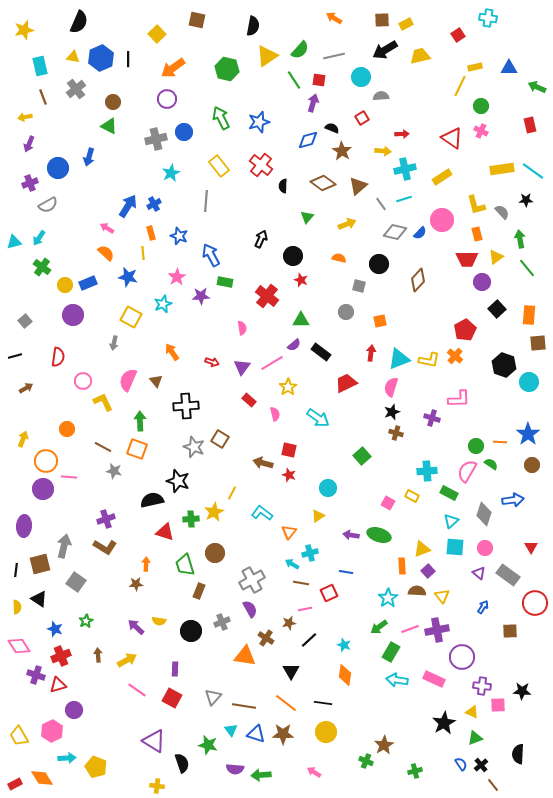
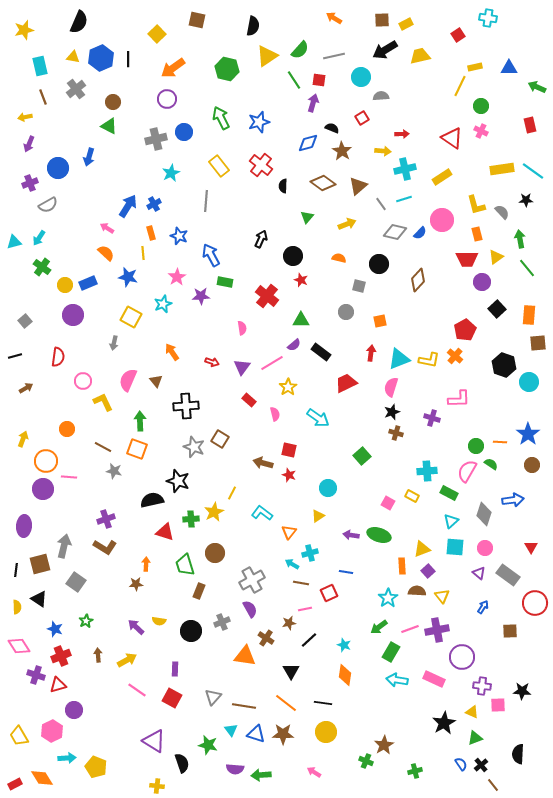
blue diamond at (308, 140): moved 3 px down
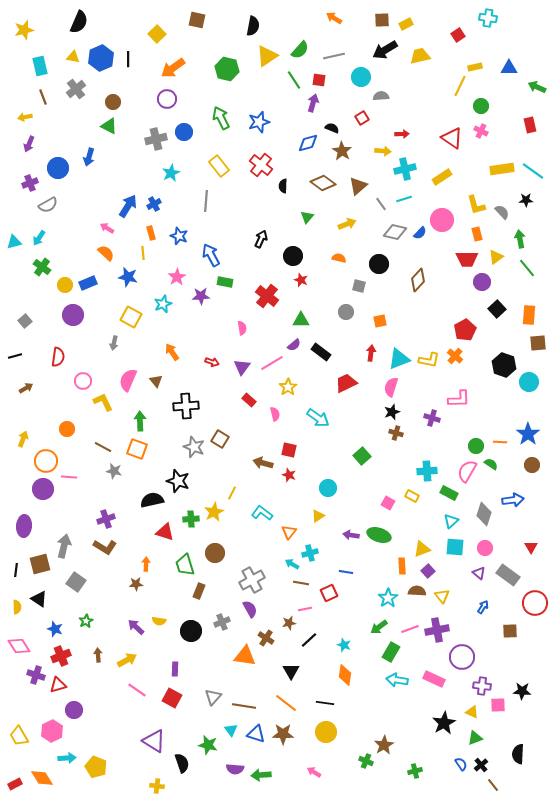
black line at (323, 703): moved 2 px right
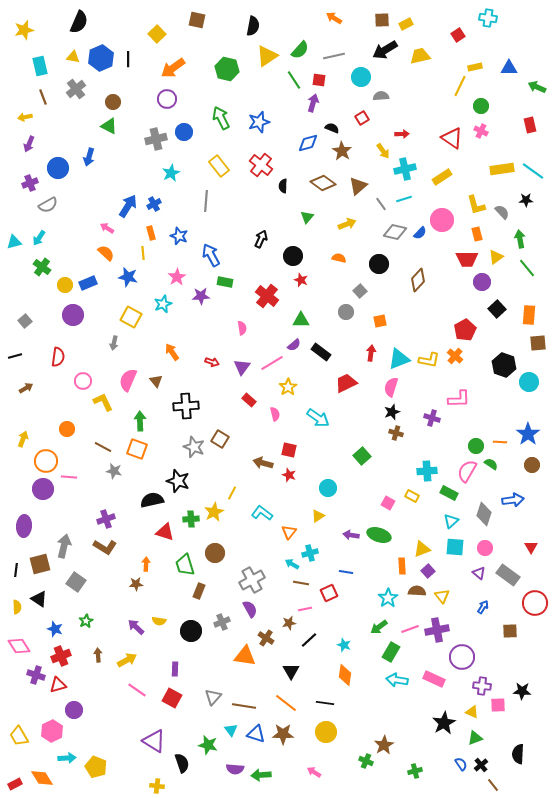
yellow arrow at (383, 151): rotated 49 degrees clockwise
gray square at (359, 286): moved 1 px right, 5 px down; rotated 32 degrees clockwise
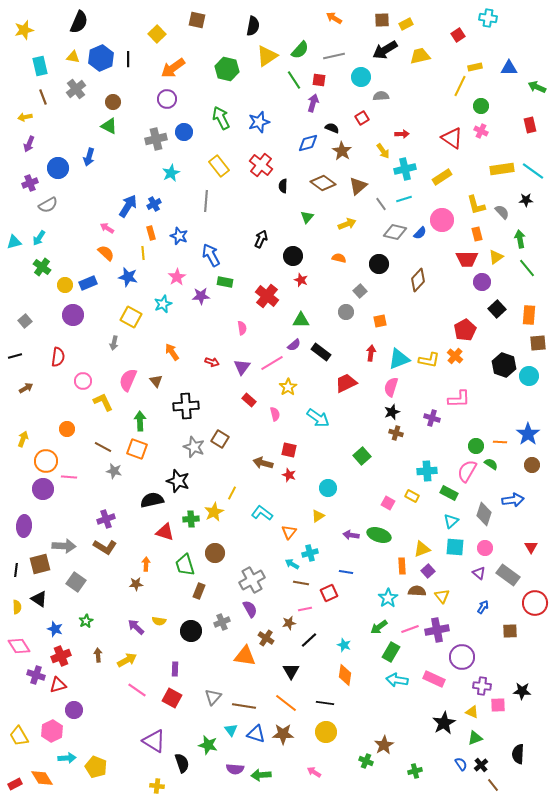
cyan circle at (529, 382): moved 6 px up
gray arrow at (64, 546): rotated 80 degrees clockwise
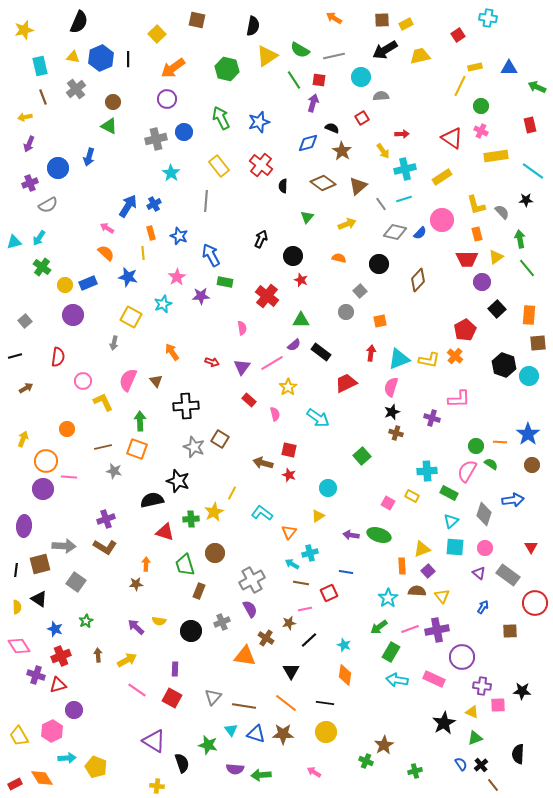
green semicircle at (300, 50): rotated 78 degrees clockwise
yellow rectangle at (502, 169): moved 6 px left, 13 px up
cyan star at (171, 173): rotated 12 degrees counterclockwise
brown line at (103, 447): rotated 42 degrees counterclockwise
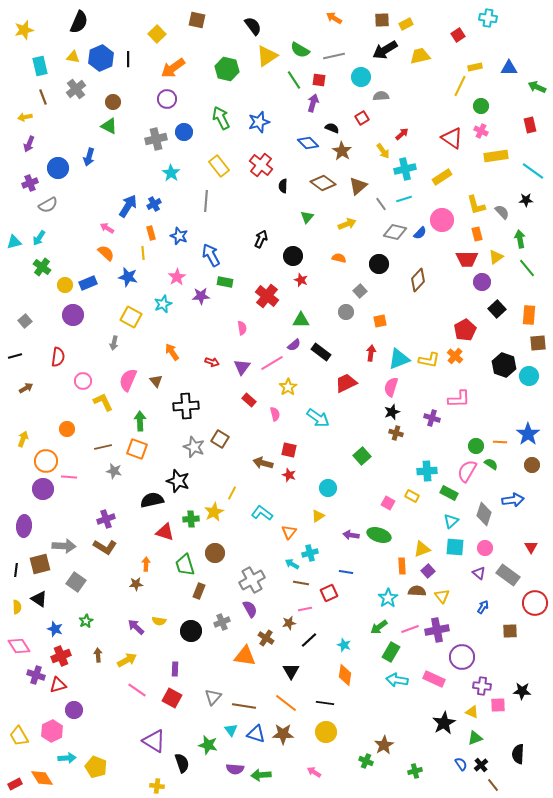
black semicircle at (253, 26): rotated 48 degrees counterclockwise
red arrow at (402, 134): rotated 40 degrees counterclockwise
blue diamond at (308, 143): rotated 60 degrees clockwise
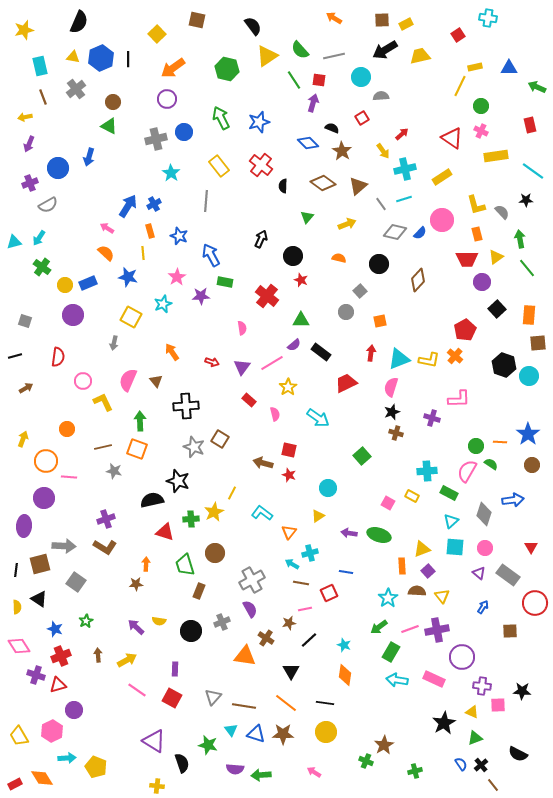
green semicircle at (300, 50): rotated 18 degrees clockwise
orange rectangle at (151, 233): moved 1 px left, 2 px up
gray square at (25, 321): rotated 32 degrees counterclockwise
purple circle at (43, 489): moved 1 px right, 9 px down
purple arrow at (351, 535): moved 2 px left, 2 px up
black semicircle at (518, 754): rotated 66 degrees counterclockwise
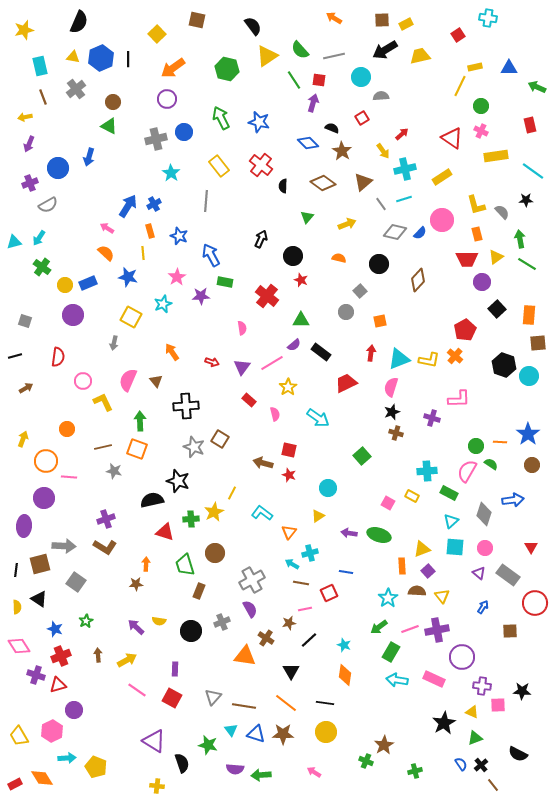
blue star at (259, 122): rotated 30 degrees clockwise
brown triangle at (358, 186): moved 5 px right, 4 px up
green line at (527, 268): moved 4 px up; rotated 18 degrees counterclockwise
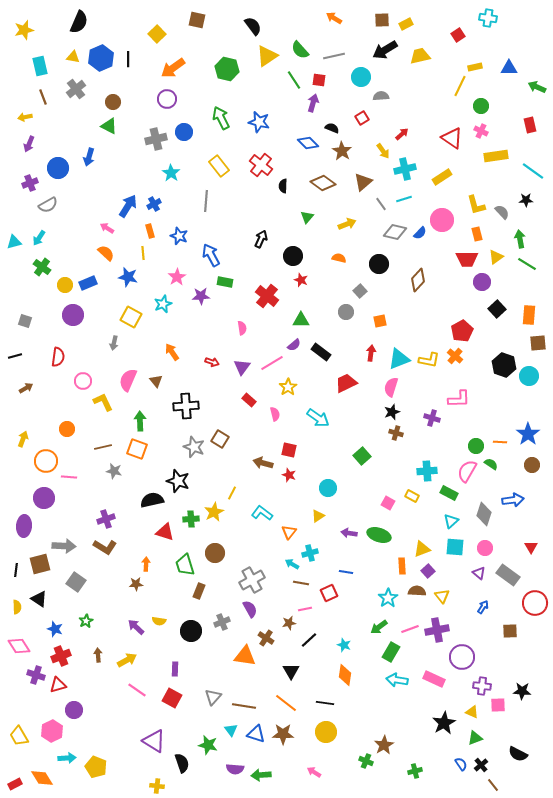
red pentagon at (465, 330): moved 3 px left, 1 px down
